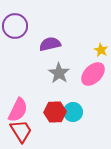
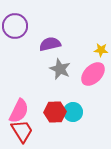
yellow star: rotated 24 degrees counterclockwise
gray star: moved 1 px right, 4 px up; rotated 10 degrees counterclockwise
pink semicircle: moved 1 px right, 1 px down
red trapezoid: moved 1 px right
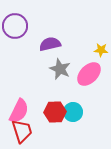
pink ellipse: moved 4 px left
red trapezoid: rotated 15 degrees clockwise
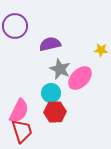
pink ellipse: moved 9 px left, 4 px down
cyan circle: moved 22 px left, 19 px up
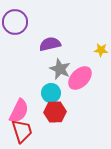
purple circle: moved 4 px up
